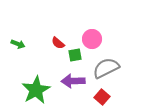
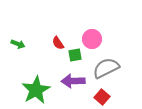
red semicircle: rotated 16 degrees clockwise
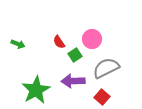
red semicircle: moved 1 px right, 1 px up
green square: rotated 24 degrees counterclockwise
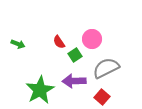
purple arrow: moved 1 px right
green star: moved 4 px right
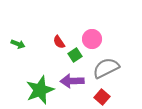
purple arrow: moved 2 px left
green star: rotated 8 degrees clockwise
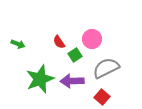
green star: moved 11 px up
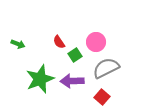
pink circle: moved 4 px right, 3 px down
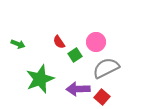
purple arrow: moved 6 px right, 8 px down
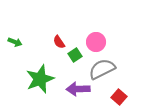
green arrow: moved 3 px left, 2 px up
gray semicircle: moved 4 px left, 1 px down
red square: moved 17 px right
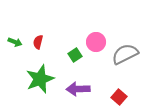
red semicircle: moved 21 px left; rotated 48 degrees clockwise
gray semicircle: moved 23 px right, 15 px up
